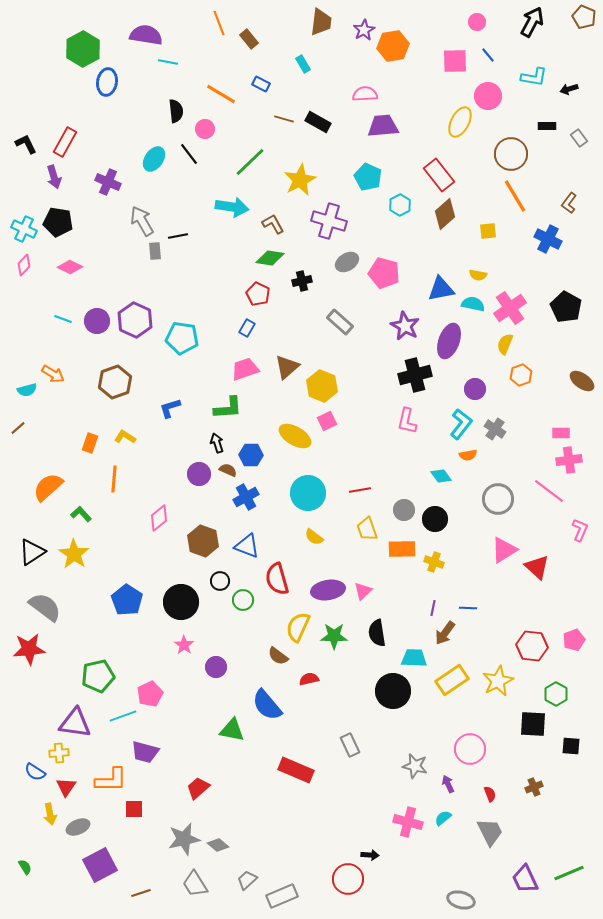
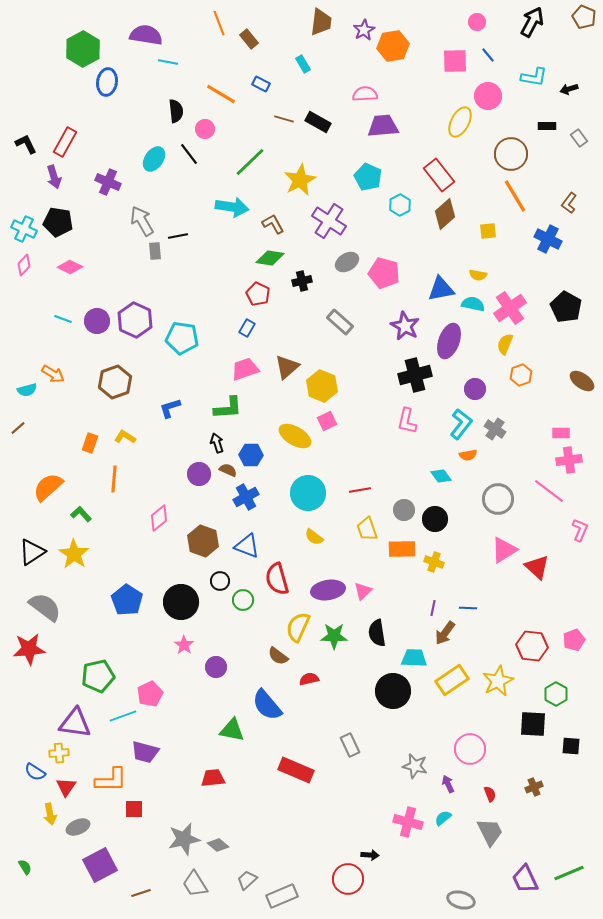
purple cross at (329, 221): rotated 16 degrees clockwise
red trapezoid at (198, 788): moved 15 px right, 10 px up; rotated 35 degrees clockwise
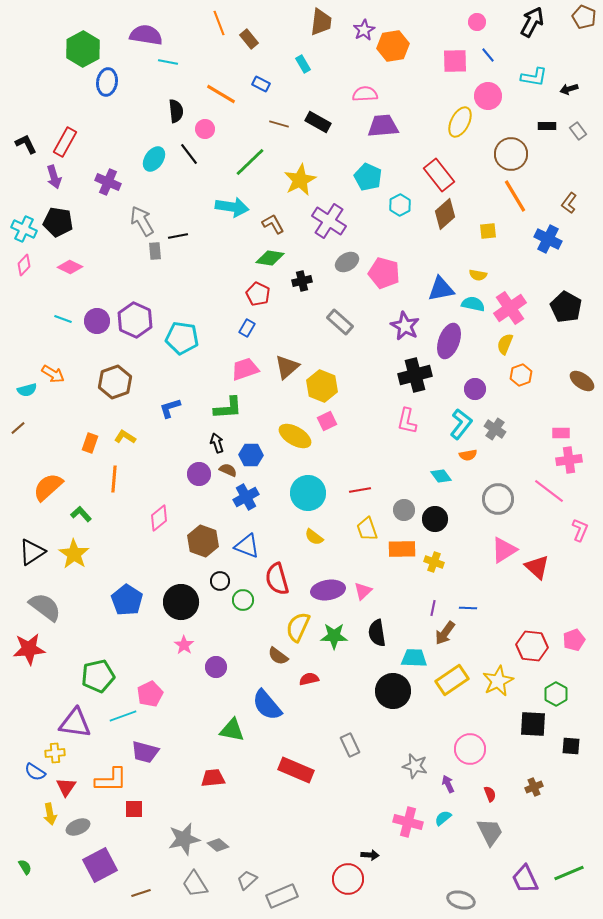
brown line at (284, 119): moved 5 px left, 5 px down
gray rectangle at (579, 138): moved 1 px left, 7 px up
yellow cross at (59, 753): moved 4 px left
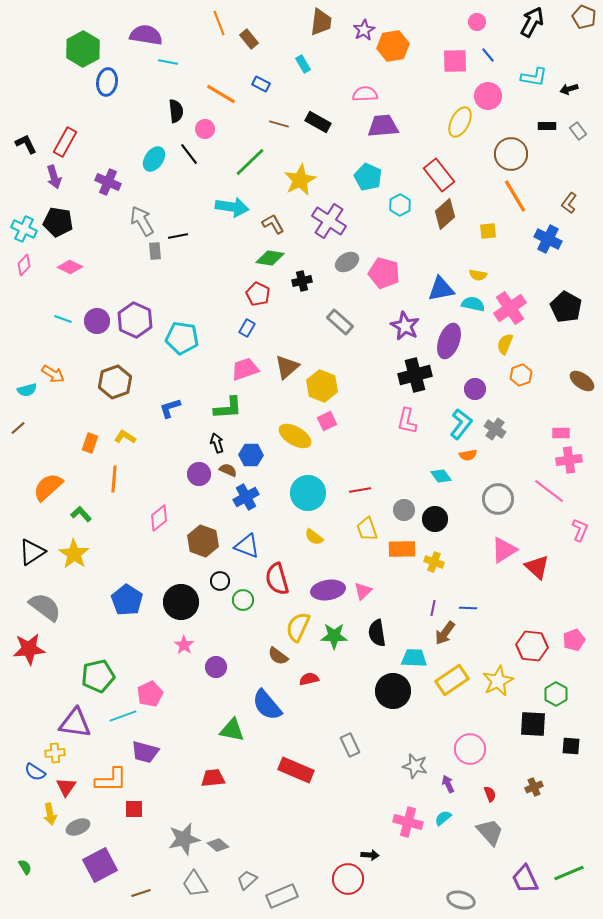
gray trapezoid at (490, 832): rotated 16 degrees counterclockwise
